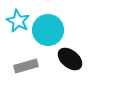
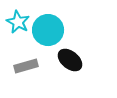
cyan star: moved 1 px down
black ellipse: moved 1 px down
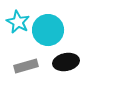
black ellipse: moved 4 px left, 2 px down; rotated 50 degrees counterclockwise
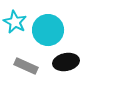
cyan star: moved 3 px left
gray rectangle: rotated 40 degrees clockwise
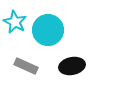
black ellipse: moved 6 px right, 4 px down
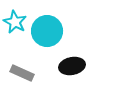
cyan circle: moved 1 px left, 1 px down
gray rectangle: moved 4 px left, 7 px down
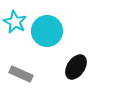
black ellipse: moved 4 px right, 1 px down; rotated 45 degrees counterclockwise
gray rectangle: moved 1 px left, 1 px down
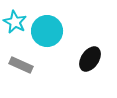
black ellipse: moved 14 px right, 8 px up
gray rectangle: moved 9 px up
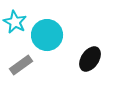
cyan circle: moved 4 px down
gray rectangle: rotated 60 degrees counterclockwise
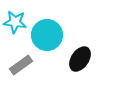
cyan star: rotated 20 degrees counterclockwise
black ellipse: moved 10 px left
